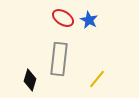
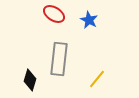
red ellipse: moved 9 px left, 4 px up
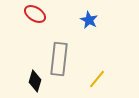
red ellipse: moved 19 px left
black diamond: moved 5 px right, 1 px down
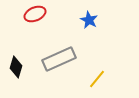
red ellipse: rotated 55 degrees counterclockwise
gray rectangle: rotated 60 degrees clockwise
black diamond: moved 19 px left, 14 px up
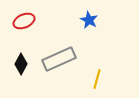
red ellipse: moved 11 px left, 7 px down
black diamond: moved 5 px right, 3 px up; rotated 10 degrees clockwise
yellow line: rotated 24 degrees counterclockwise
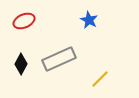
yellow line: moved 3 px right; rotated 30 degrees clockwise
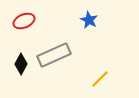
gray rectangle: moved 5 px left, 4 px up
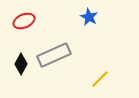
blue star: moved 3 px up
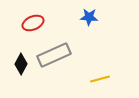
blue star: rotated 24 degrees counterclockwise
red ellipse: moved 9 px right, 2 px down
yellow line: rotated 30 degrees clockwise
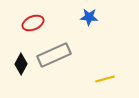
yellow line: moved 5 px right
